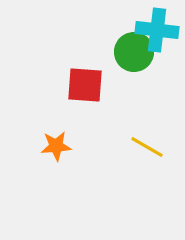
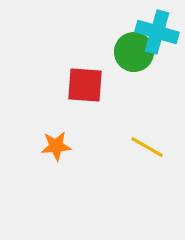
cyan cross: moved 2 px down; rotated 9 degrees clockwise
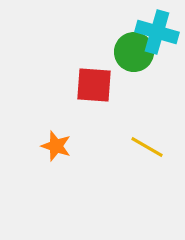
red square: moved 9 px right
orange star: rotated 24 degrees clockwise
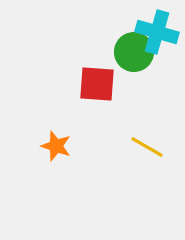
red square: moved 3 px right, 1 px up
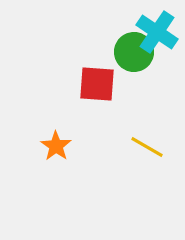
cyan cross: rotated 18 degrees clockwise
orange star: rotated 16 degrees clockwise
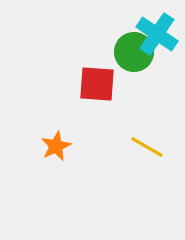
cyan cross: moved 2 px down
orange star: rotated 12 degrees clockwise
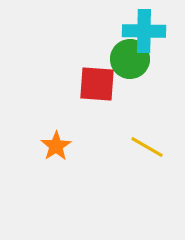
cyan cross: moved 13 px left, 3 px up; rotated 33 degrees counterclockwise
green circle: moved 4 px left, 7 px down
orange star: rotated 8 degrees counterclockwise
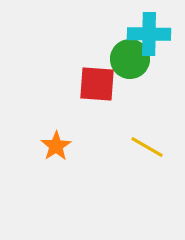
cyan cross: moved 5 px right, 3 px down
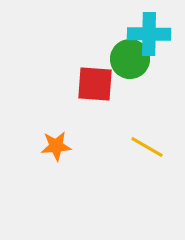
red square: moved 2 px left
orange star: rotated 28 degrees clockwise
